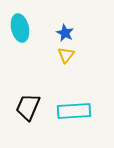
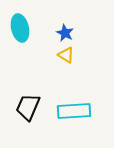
yellow triangle: rotated 36 degrees counterclockwise
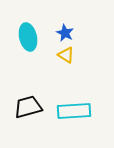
cyan ellipse: moved 8 px right, 9 px down
black trapezoid: rotated 52 degrees clockwise
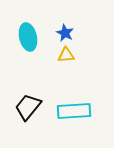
yellow triangle: rotated 36 degrees counterclockwise
black trapezoid: rotated 36 degrees counterclockwise
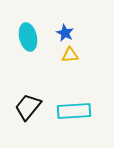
yellow triangle: moved 4 px right
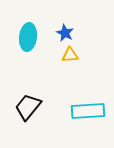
cyan ellipse: rotated 20 degrees clockwise
cyan rectangle: moved 14 px right
